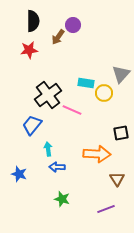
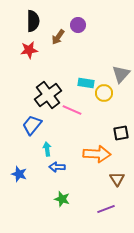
purple circle: moved 5 px right
cyan arrow: moved 1 px left
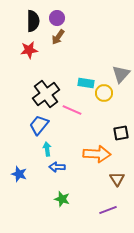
purple circle: moved 21 px left, 7 px up
black cross: moved 2 px left, 1 px up
blue trapezoid: moved 7 px right
purple line: moved 2 px right, 1 px down
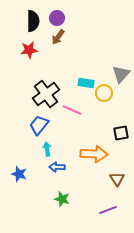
orange arrow: moved 3 px left
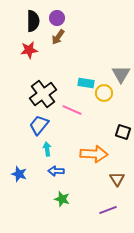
gray triangle: rotated 12 degrees counterclockwise
black cross: moved 3 px left
black square: moved 2 px right, 1 px up; rotated 28 degrees clockwise
blue arrow: moved 1 px left, 4 px down
